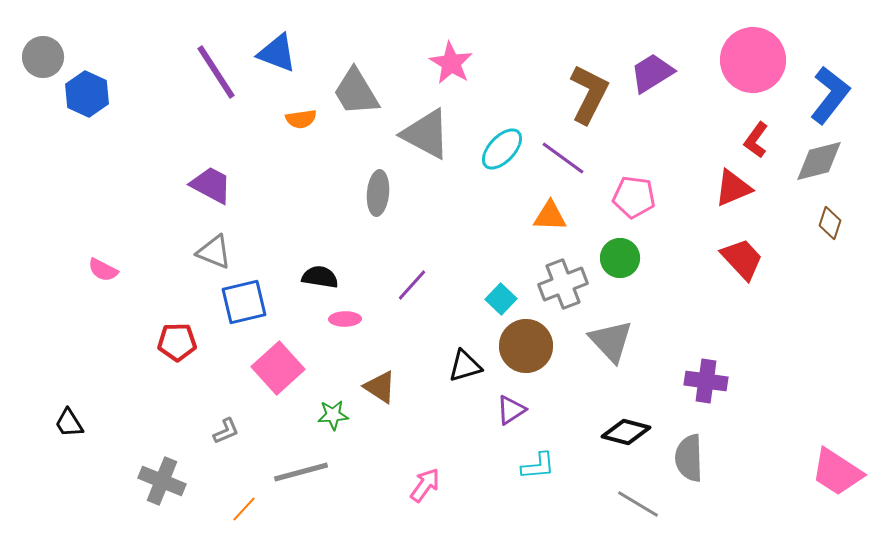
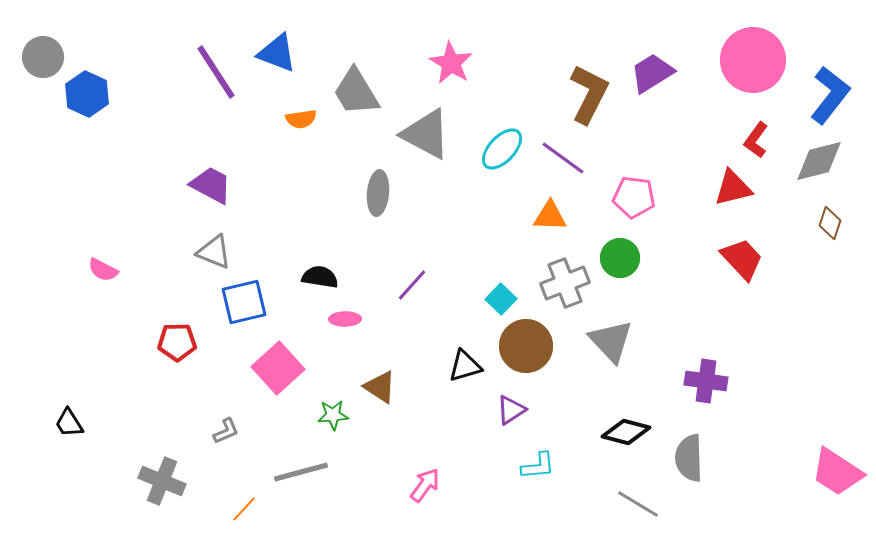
red triangle at (733, 188): rotated 9 degrees clockwise
gray cross at (563, 284): moved 2 px right, 1 px up
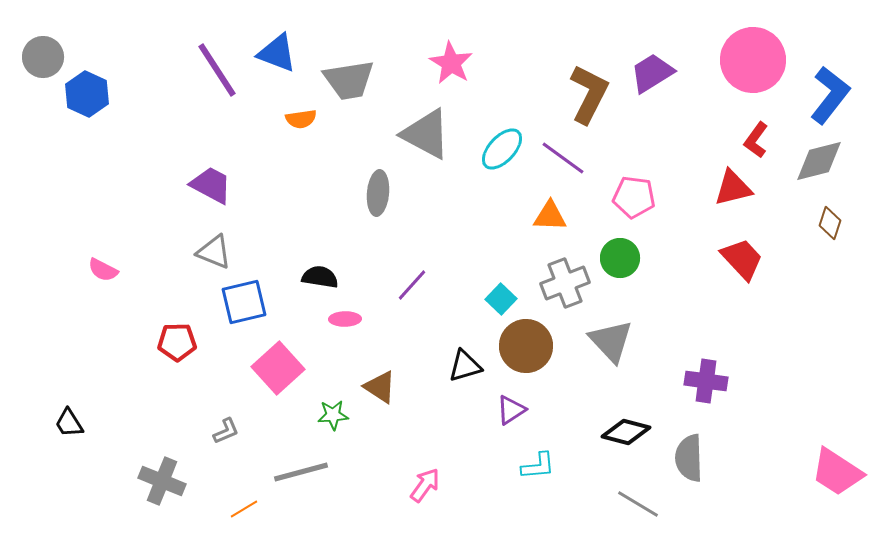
purple line at (216, 72): moved 1 px right, 2 px up
gray trapezoid at (356, 92): moved 7 px left, 12 px up; rotated 68 degrees counterclockwise
orange line at (244, 509): rotated 16 degrees clockwise
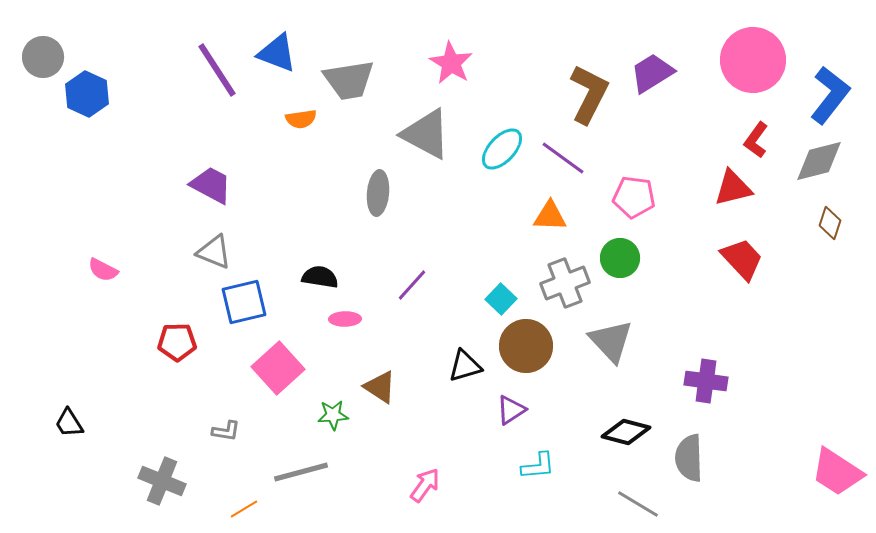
gray L-shape at (226, 431): rotated 32 degrees clockwise
